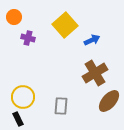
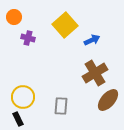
brown ellipse: moved 1 px left, 1 px up
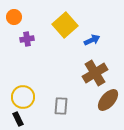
purple cross: moved 1 px left, 1 px down; rotated 24 degrees counterclockwise
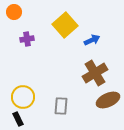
orange circle: moved 5 px up
brown ellipse: rotated 25 degrees clockwise
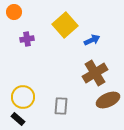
black rectangle: rotated 24 degrees counterclockwise
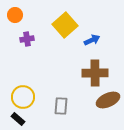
orange circle: moved 1 px right, 3 px down
brown cross: rotated 30 degrees clockwise
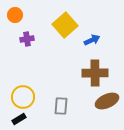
brown ellipse: moved 1 px left, 1 px down
black rectangle: moved 1 px right; rotated 72 degrees counterclockwise
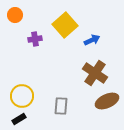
purple cross: moved 8 px right
brown cross: rotated 35 degrees clockwise
yellow circle: moved 1 px left, 1 px up
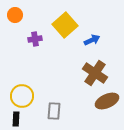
gray rectangle: moved 7 px left, 5 px down
black rectangle: moved 3 px left; rotated 56 degrees counterclockwise
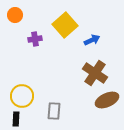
brown ellipse: moved 1 px up
